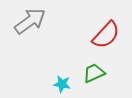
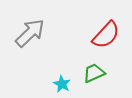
gray arrow: moved 12 px down; rotated 8 degrees counterclockwise
cyan star: rotated 18 degrees clockwise
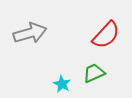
gray arrow: rotated 28 degrees clockwise
